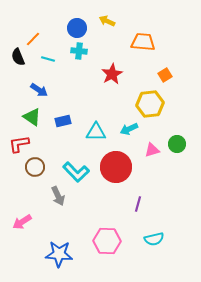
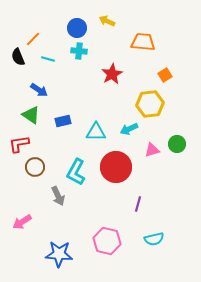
green triangle: moved 1 px left, 2 px up
cyan L-shape: rotated 72 degrees clockwise
pink hexagon: rotated 12 degrees clockwise
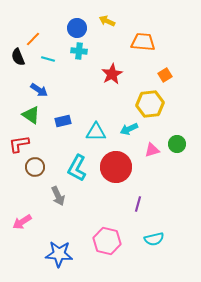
cyan L-shape: moved 1 px right, 4 px up
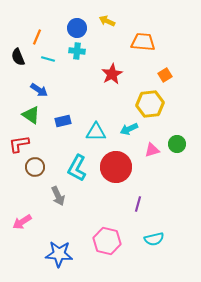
orange line: moved 4 px right, 2 px up; rotated 21 degrees counterclockwise
cyan cross: moved 2 px left
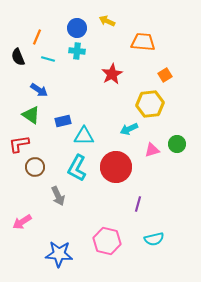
cyan triangle: moved 12 px left, 4 px down
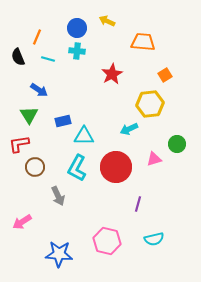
green triangle: moved 2 px left; rotated 24 degrees clockwise
pink triangle: moved 2 px right, 9 px down
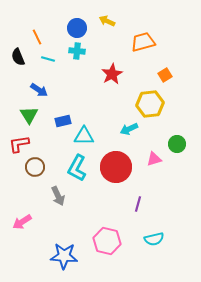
orange line: rotated 49 degrees counterclockwise
orange trapezoid: rotated 20 degrees counterclockwise
blue star: moved 5 px right, 2 px down
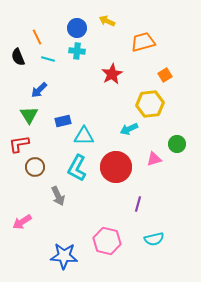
blue arrow: rotated 102 degrees clockwise
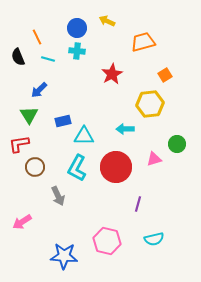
cyan arrow: moved 4 px left; rotated 24 degrees clockwise
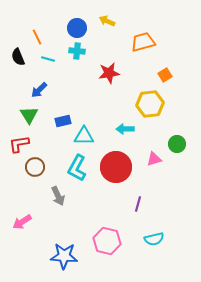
red star: moved 3 px left, 1 px up; rotated 20 degrees clockwise
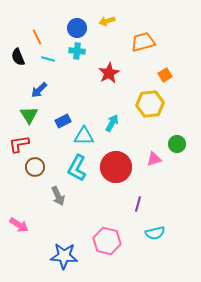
yellow arrow: rotated 42 degrees counterclockwise
red star: rotated 20 degrees counterclockwise
blue rectangle: rotated 14 degrees counterclockwise
cyan arrow: moved 13 px left, 6 px up; rotated 120 degrees clockwise
pink arrow: moved 3 px left, 3 px down; rotated 114 degrees counterclockwise
cyan semicircle: moved 1 px right, 6 px up
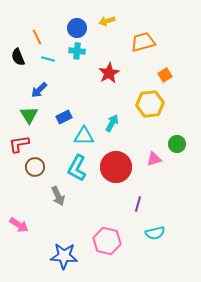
blue rectangle: moved 1 px right, 4 px up
